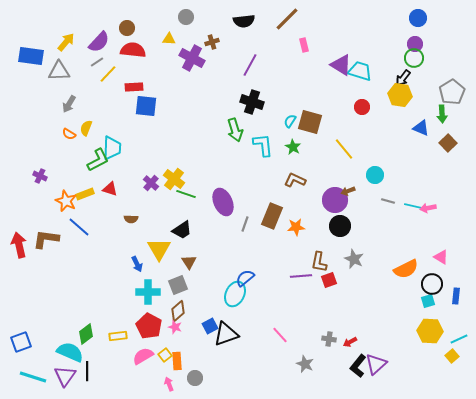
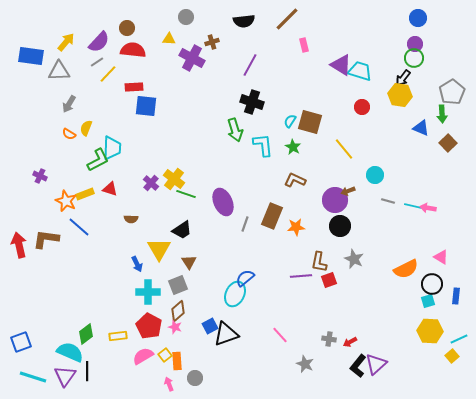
pink arrow at (428, 208): rotated 21 degrees clockwise
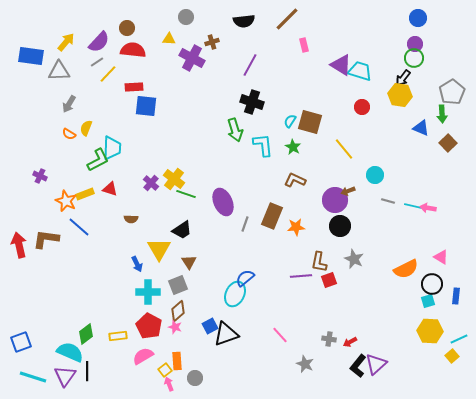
yellow square at (165, 355): moved 15 px down
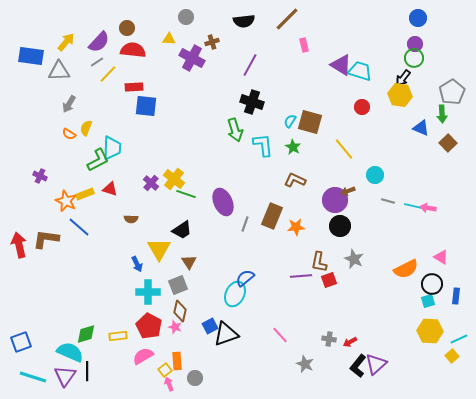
brown diamond at (178, 311): moved 2 px right; rotated 35 degrees counterclockwise
green diamond at (86, 334): rotated 20 degrees clockwise
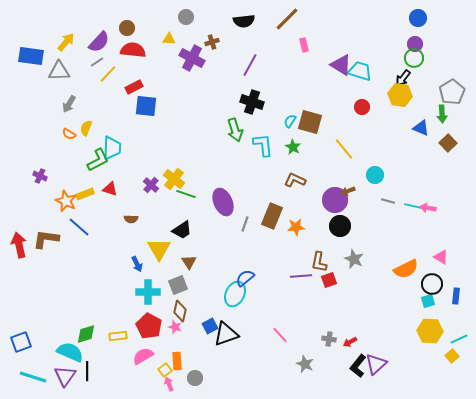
red rectangle at (134, 87): rotated 24 degrees counterclockwise
purple cross at (151, 183): moved 2 px down
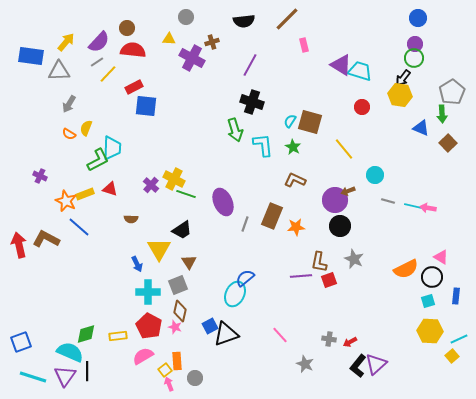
yellow cross at (174, 179): rotated 10 degrees counterclockwise
brown L-shape at (46, 239): rotated 20 degrees clockwise
black circle at (432, 284): moved 7 px up
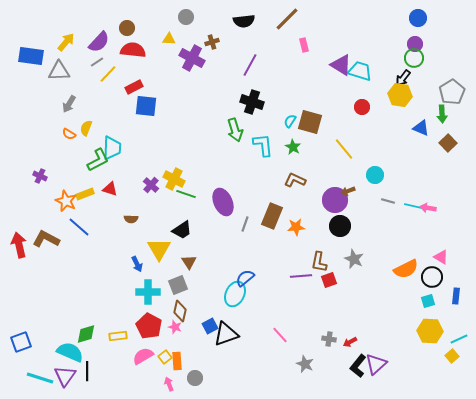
yellow square at (165, 370): moved 13 px up
cyan line at (33, 377): moved 7 px right, 1 px down
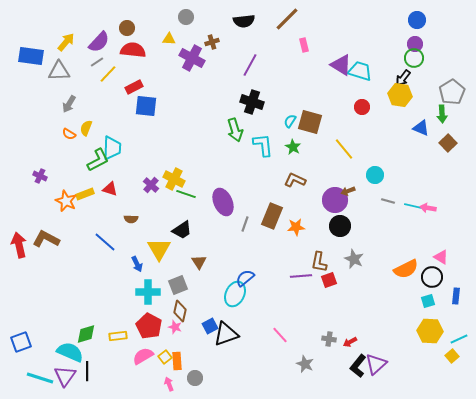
blue circle at (418, 18): moved 1 px left, 2 px down
blue line at (79, 227): moved 26 px right, 15 px down
brown triangle at (189, 262): moved 10 px right
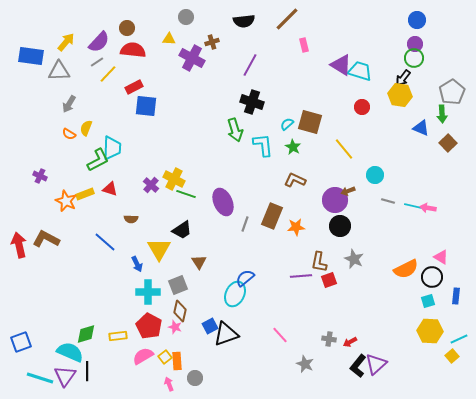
cyan semicircle at (290, 121): moved 3 px left, 3 px down; rotated 16 degrees clockwise
